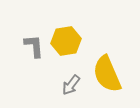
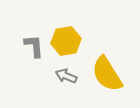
yellow semicircle: rotated 9 degrees counterclockwise
gray arrow: moved 5 px left, 9 px up; rotated 75 degrees clockwise
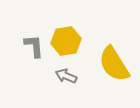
yellow semicircle: moved 7 px right, 10 px up
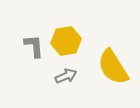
yellow semicircle: moved 1 px left, 3 px down
gray arrow: rotated 135 degrees clockwise
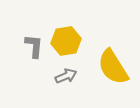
gray L-shape: rotated 10 degrees clockwise
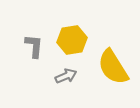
yellow hexagon: moved 6 px right, 1 px up
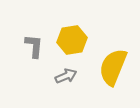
yellow semicircle: rotated 54 degrees clockwise
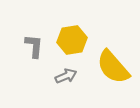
yellow semicircle: rotated 63 degrees counterclockwise
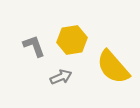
gray L-shape: rotated 25 degrees counterclockwise
gray arrow: moved 5 px left, 1 px down
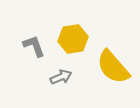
yellow hexagon: moved 1 px right, 1 px up
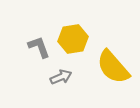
gray L-shape: moved 5 px right, 1 px down
